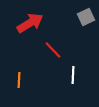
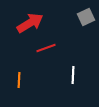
red line: moved 7 px left, 2 px up; rotated 66 degrees counterclockwise
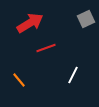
gray square: moved 2 px down
white line: rotated 24 degrees clockwise
orange line: rotated 42 degrees counterclockwise
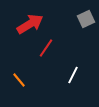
red arrow: moved 1 px down
red line: rotated 36 degrees counterclockwise
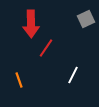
red arrow: moved 1 px right; rotated 120 degrees clockwise
orange line: rotated 21 degrees clockwise
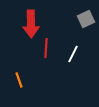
red line: rotated 30 degrees counterclockwise
white line: moved 21 px up
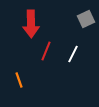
red line: moved 3 px down; rotated 18 degrees clockwise
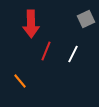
orange line: moved 1 px right, 1 px down; rotated 21 degrees counterclockwise
